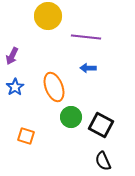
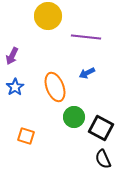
blue arrow: moved 1 px left, 5 px down; rotated 28 degrees counterclockwise
orange ellipse: moved 1 px right
green circle: moved 3 px right
black square: moved 3 px down
black semicircle: moved 2 px up
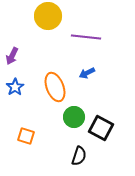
black semicircle: moved 24 px left, 3 px up; rotated 138 degrees counterclockwise
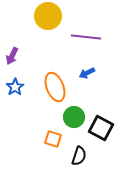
orange square: moved 27 px right, 3 px down
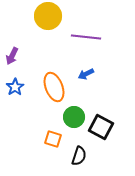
blue arrow: moved 1 px left, 1 px down
orange ellipse: moved 1 px left
black square: moved 1 px up
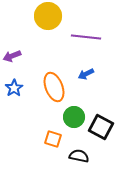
purple arrow: rotated 42 degrees clockwise
blue star: moved 1 px left, 1 px down
black semicircle: rotated 96 degrees counterclockwise
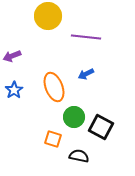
blue star: moved 2 px down
